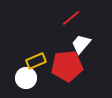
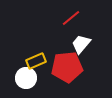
red pentagon: moved 1 px down
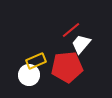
red line: moved 12 px down
white circle: moved 3 px right, 3 px up
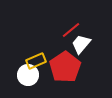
red pentagon: moved 2 px left; rotated 28 degrees counterclockwise
white circle: moved 1 px left
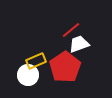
white trapezoid: moved 2 px left; rotated 30 degrees clockwise
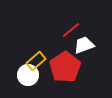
white trapezoid: moved 5 px right, 1 px down
yellow rectangle: rotated 18 degrees counterclockwise
